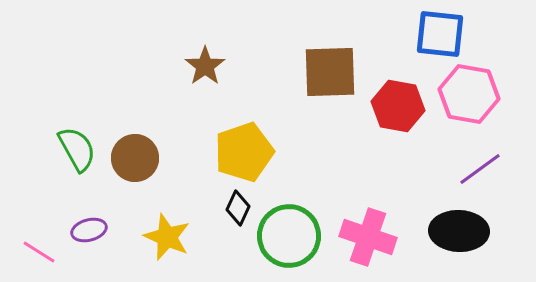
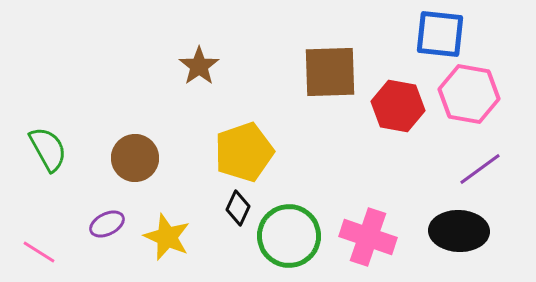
brown star: moved 6 px left
green semicircle: moved 29 px left
purple ellipse: moved 18 px right, 6 px up; rotated 12 degrees counterclockwise
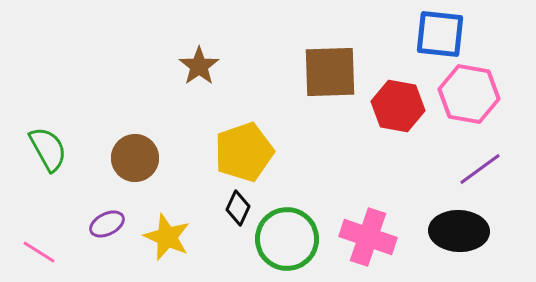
green circle: moved 2 px left, 3 px down
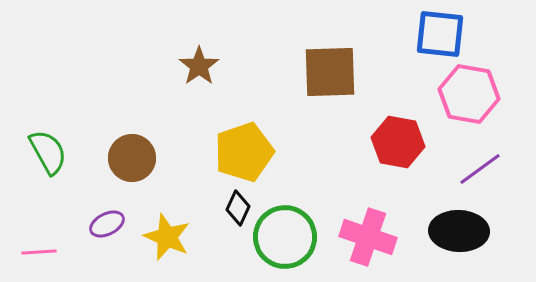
red hexagon: moved 36 px down
green semicircle: moved 3 px down
brown circle: moved 3 px left
green circle: moved 2 px left, 2 px up
pink line: rotated 36 degrees counterclockwise
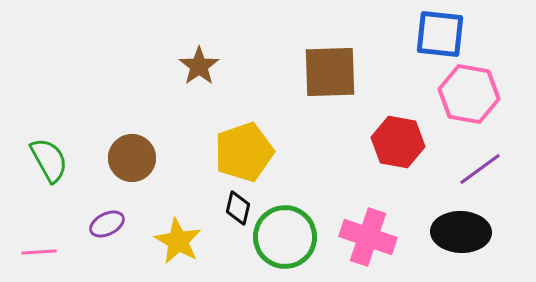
green semicircle: moved 1 px right, 8 px down
black diamond: rotated 12 degrees counterclockwise
black ellipse: moved 2 px right, 1 px down
yellow star: moved 11 px right, 4 px down; rotated 6 degrees clockwise
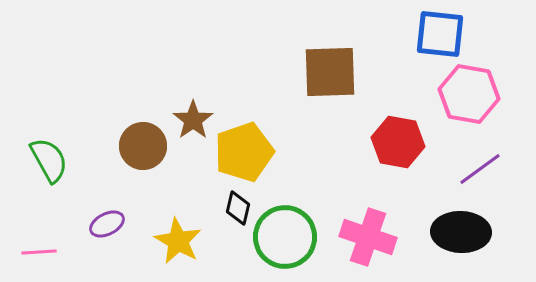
brown star: moved 6 px left, 54 px down
brown circle: moved 11 px right, 12 px up
